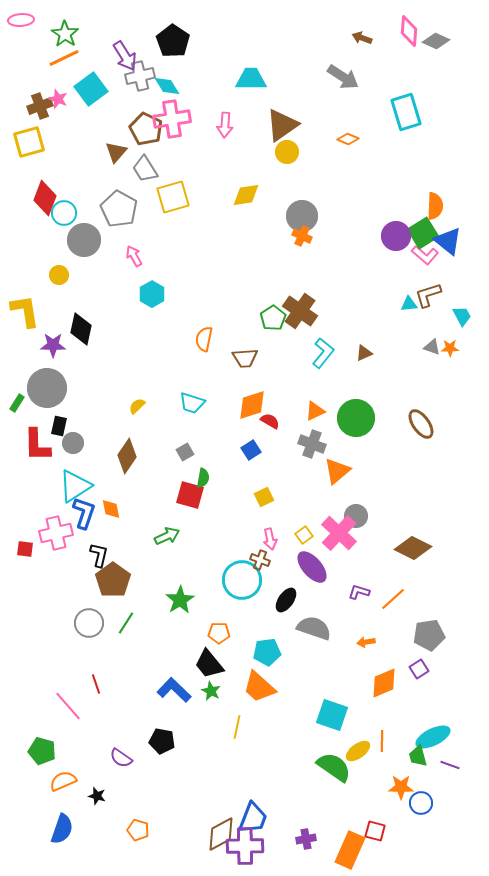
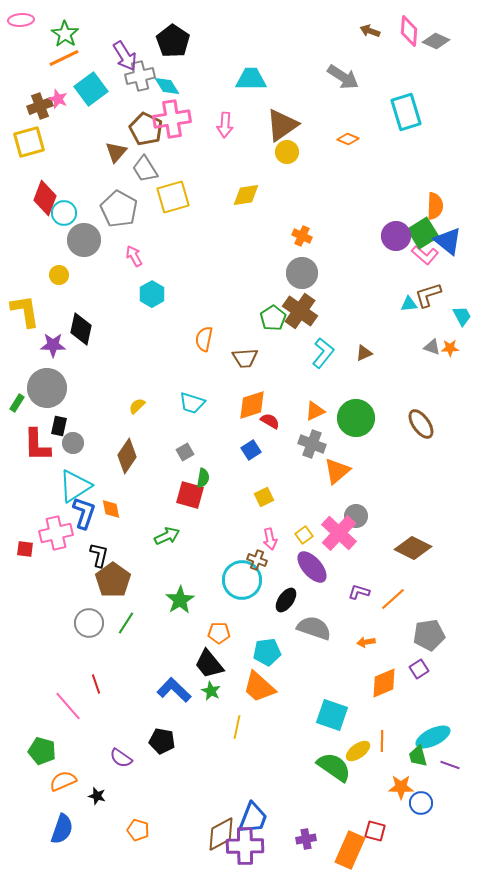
brown arrow at (362, 38): moved 8 px right, 7 px up
gray circle at (302, 216): moved 57 px down
brown cross at (260, 560): moved 3 px left
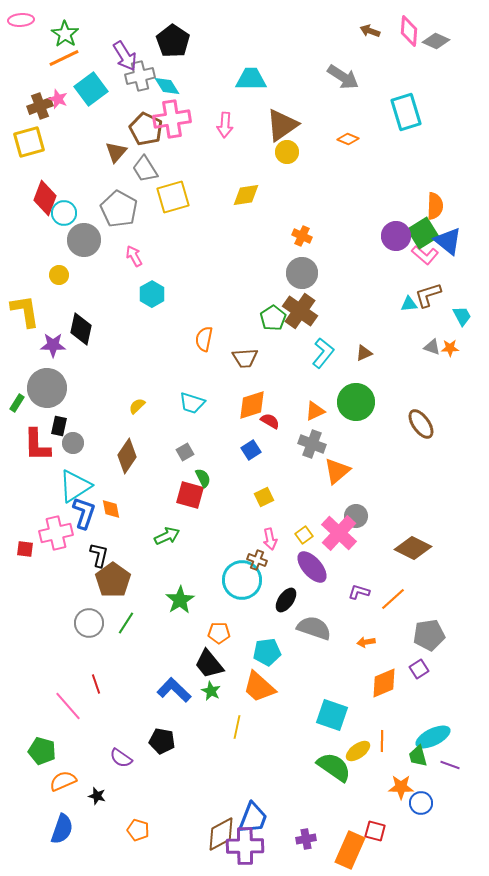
green circle at (356, 418): moved 16 px up
green semicircle at (203, 478): rotated 36 degrees counterclockwise
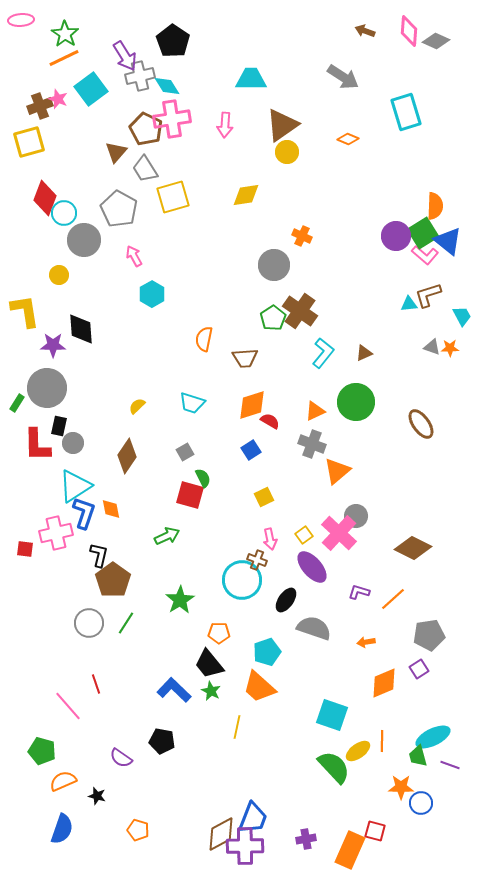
brown arrow at (370, 31): moved 5 px left
gray circle at (302, 273): moved 28 px left, 8 px up
black diamond at (81, 329): rotated 16 degrees counterclockwise
cyan pentagon at (267, 652): rotated 12 degrees counterclockwise
green semicircle at (334, 767): rotated 12 degrees clockwise
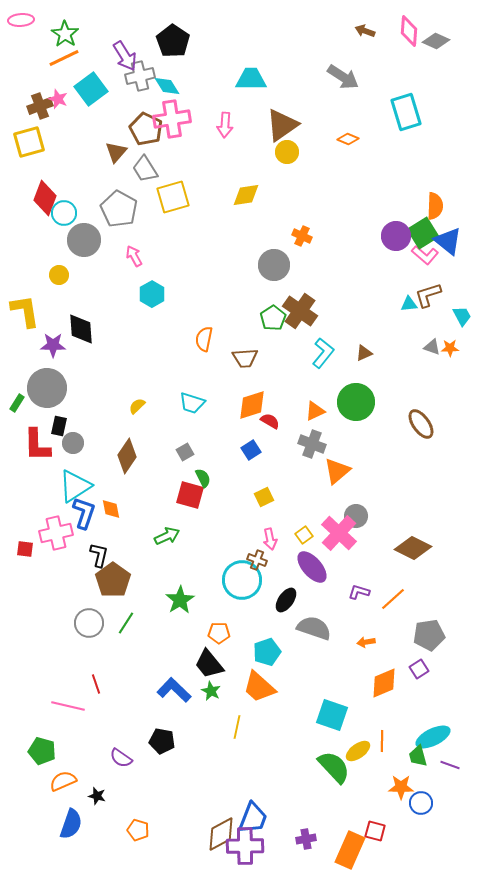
pink line at (68, 706): rotated 36 degrees counterclockwise
blue semicircle at (62, 829): moved 9 px right, 5 px up
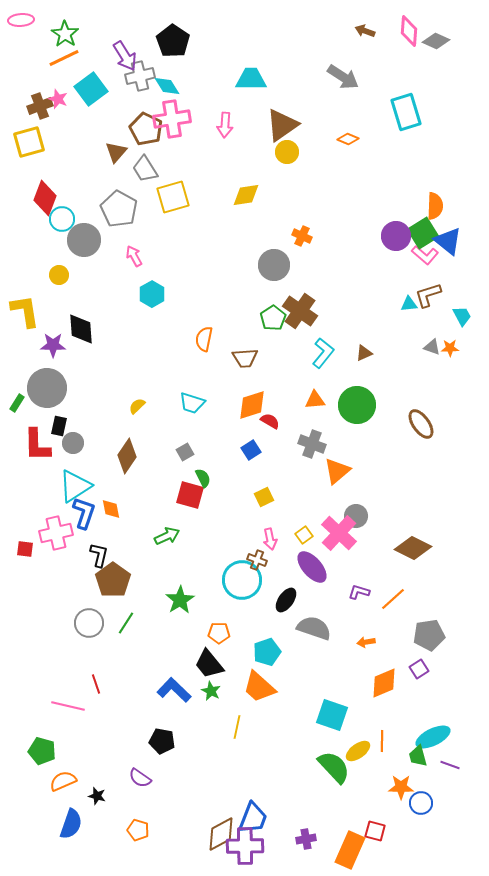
cyan circle at (64, 213): moved 2 px left, 6 px down
green circle at (356, 402): moved 1 px right, 3 px down
orange triangle at (315, 411): moved 11 px up; rotated 20 degrees clockwise
purple semicircle at (121, 758): moved 19 px right, 20 px down
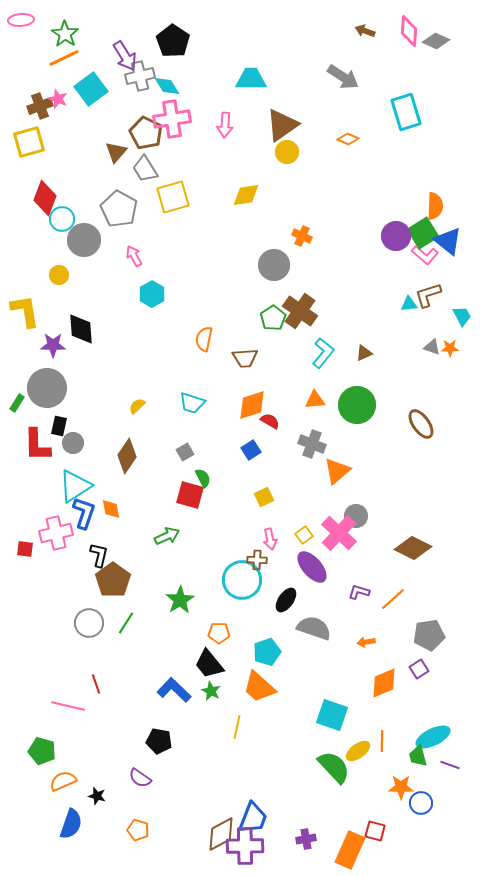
brown pentagon at (146, 129): moved 4 px down
brown cross at (257, 560): rotated 18 degrees counterclockwise
black pentagon at (162, 741): moved 3 px left
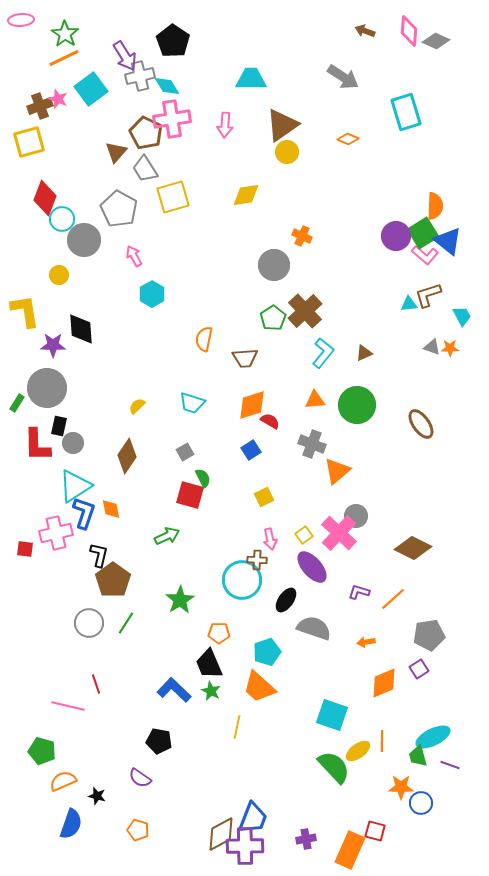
brown cross at (300, 311): moved 5 px right; rotated 12 degrees clockwise
black trapezoid at (209, 664): rotated 16 degrees clockwise
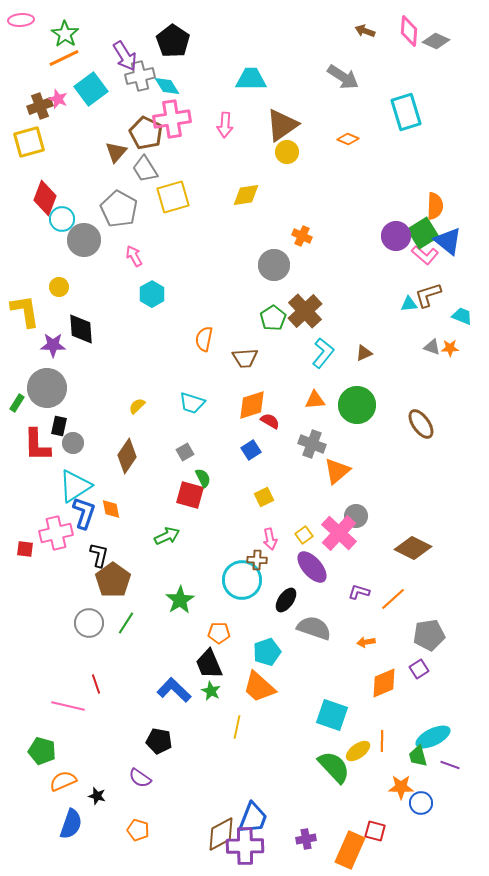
yellow circle at (59, 275): moved 12 px down
cyan trapezoid at (462, 316): rotated 40 degrees counterclockwise
